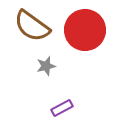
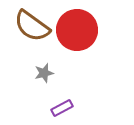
red circle: moved 8 px left
gray star: moved 2 px left, 7 px down
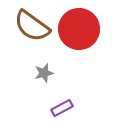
red circle: moved 2 px right, 1 px up
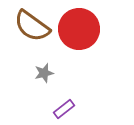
purple rectangle: moved 2 px right, 1 px down; rotated 10 degrees counterclockwise
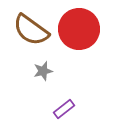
brown semicircle: moved 1 px left, 4 px down
gray star: moved 1 px left, 2 px up
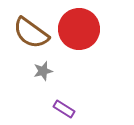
brown semicircle: moved 3 px down
purple rectangle: rotated 70 degrees clockwise
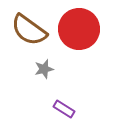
brown semicircle: moved 2 px left, 3 px up
gray star: moved 1 px right, 2 px up
